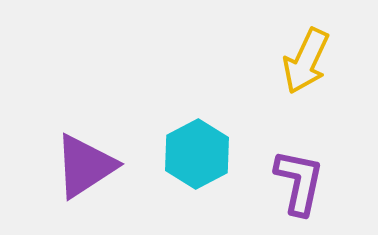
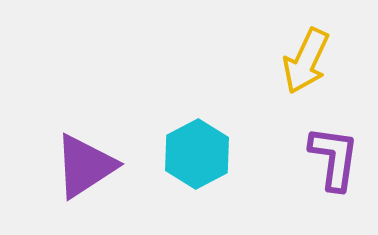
purple L-shape: moved 35 px right, 24 px up; rotated 4 degrees counterclockwise
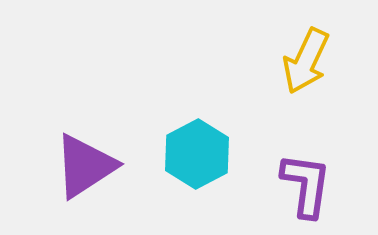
purple L-shape: moved 28 px left, 27 px down
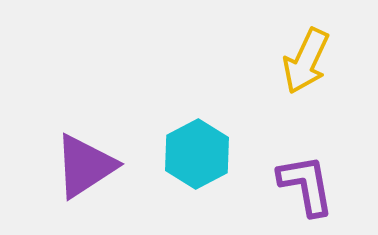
purple L-shape: rotated 18 degrees counterclockwise
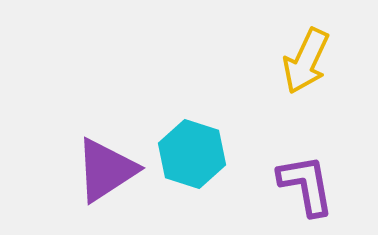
cyan hexagon: moved 5 px left; rotated 14 degrees counterclockwise
purple triangle: moved 21 px right, 4 px down
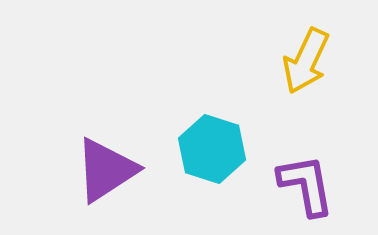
cyan hexagon: moved 20 px right, 5 px up
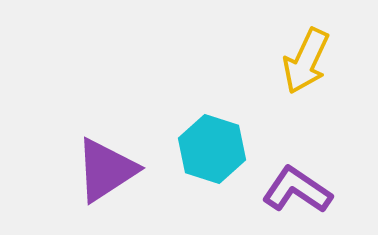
purple L-shape: moved 9 px left, 5 px down; rotated 46 degrees counterclockwise
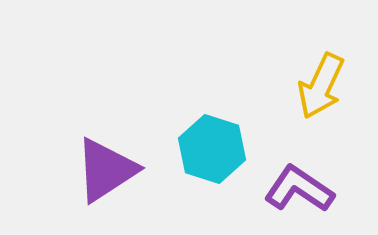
yellow arrow: moved 15 px right, 25 px down
purple L-shape: moved 2 px right, 1 px up
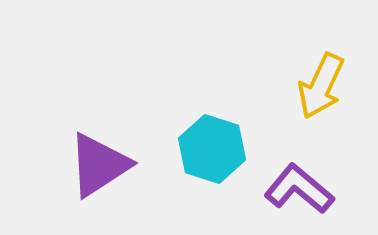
purple triangle: moved 7 px left, 5 px up
purple L-shape: rotated 6 degrees clockwise
